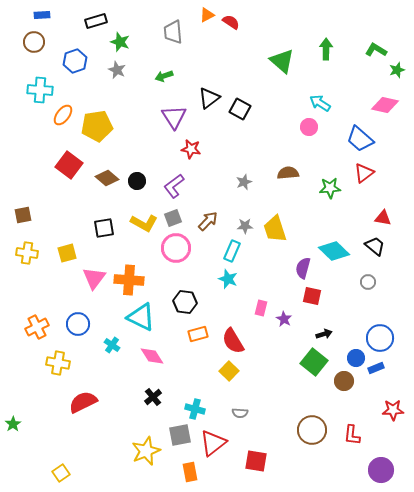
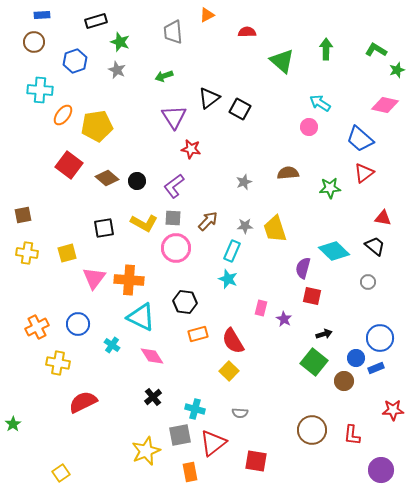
red semicircle at (231, 22): moved 16 px right, 10 px down; rotated 36 degrees counterclockwise
gray square at (173, 218): rotated 24 degrees clockwise
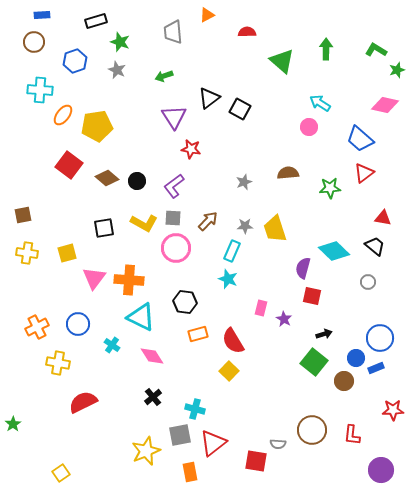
gray semicircle at (240, 413): moved 38 px right, 31 px down
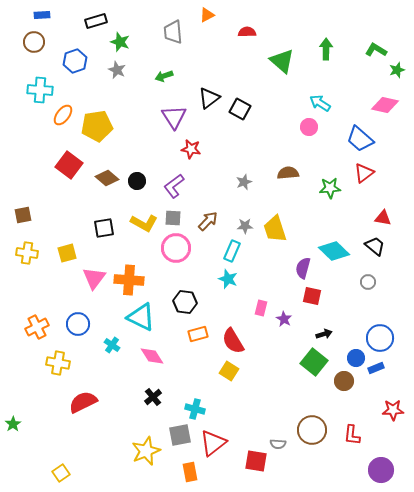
yellow square at (229, 371): rotated 12 degrees counterclockwise
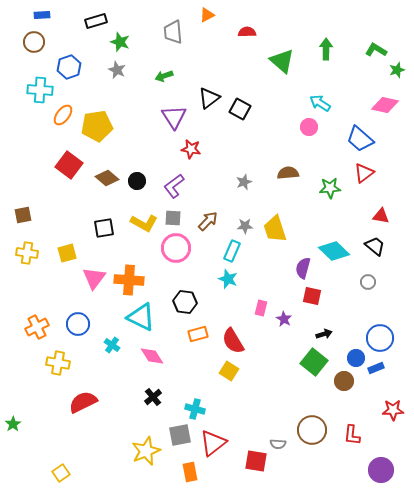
blue hexagon at (75, 61): moved 6 px left, 6 px down
red triangle at (383, 218): moved 2 px left, 2 px up
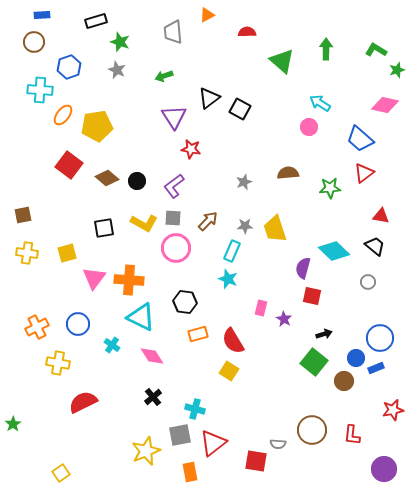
red star at (393, 410): rotated 10 degrees counterclockwise
purple circle at (381, 470): moved 3 px right, 1 px up
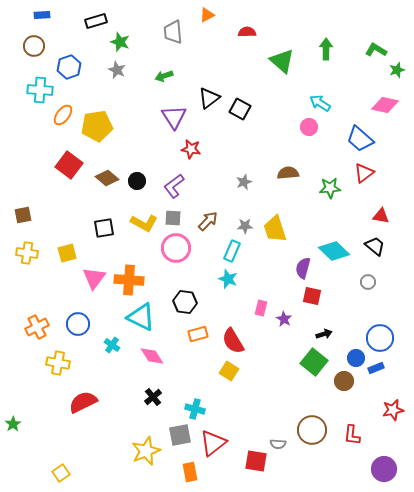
brown circle at (34, 42): moved 4 px down
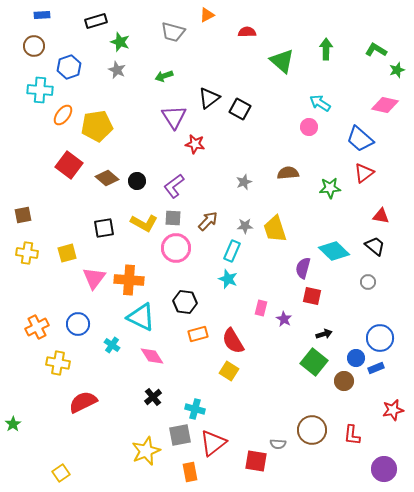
gray trapezoid at (173, 32): rotated 70 degrees counterclockwise
red star at (191, 149): moved 4 px right, 5 px up
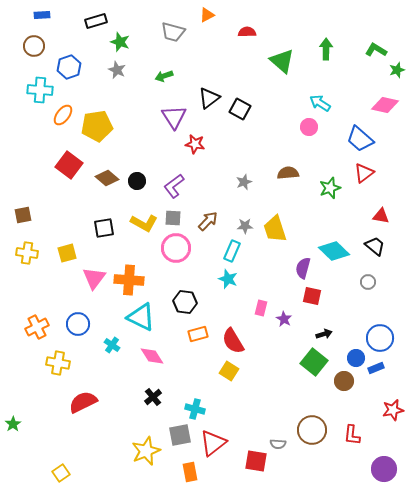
green star at (330, 188): rotated 15 degrees counterclockwise
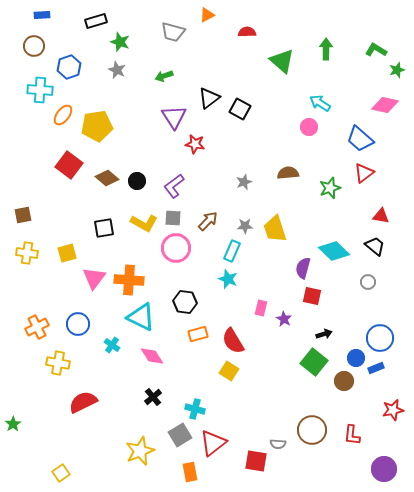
gray square at (180, 435): rotated 20 degrees counterclockwise
yellow star at (146, 451): moved 6 px left
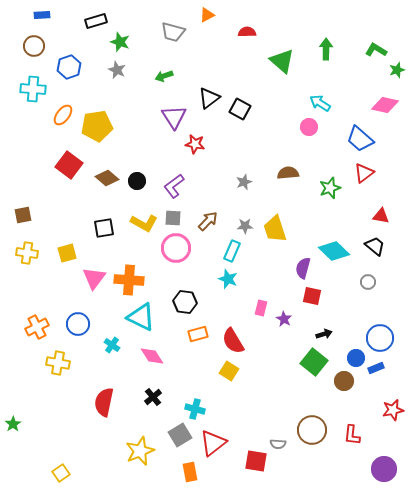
cyan cross at (40, 90): moved 7 px left, 1 px up
red semicircle at (83, 402): moved 21 px right; rotated 52 degrees counterclockwise
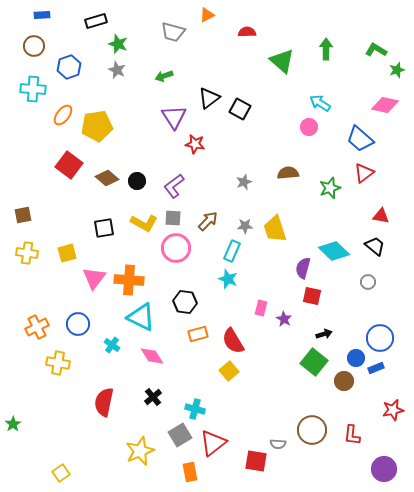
green star at (120, 42): moved 2 px left, 2 px down
yellow square at (229, 371): rotated 18 degrees clockwise
